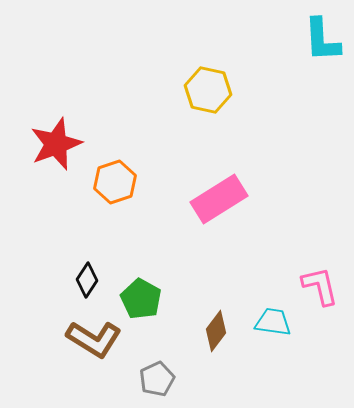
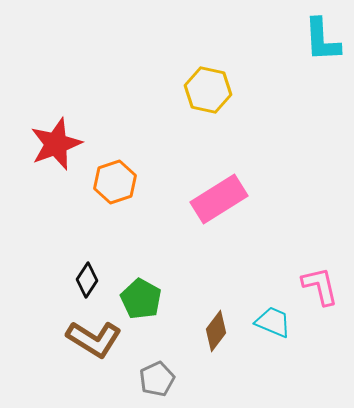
cyan trapezoid: rotated 15 degrees clockwise
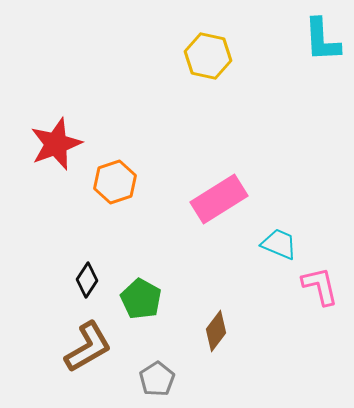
yellow hexagon: moved 34 px up
cyan trapezoid: moved 6 px right, 78 px up
brown L-shape: moved 6 px left, 8 px down; rotated 62 degrees counterclockwise
gray pentagon: rotated 8 degrees counterclockwise
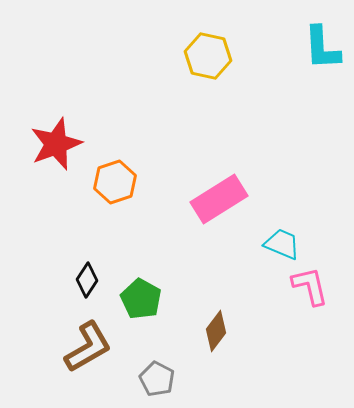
cyan L-shape: moved 8 px down
cyan trapezoid: moved 3 px right
pink L-shape: moved 10 px left
gray pentagon: rotated 12 degrees counterclockwise
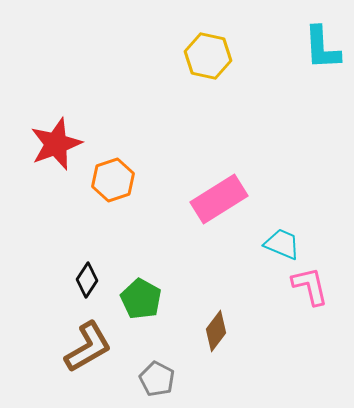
orange hexagon: moved 2 px left, 2 px up
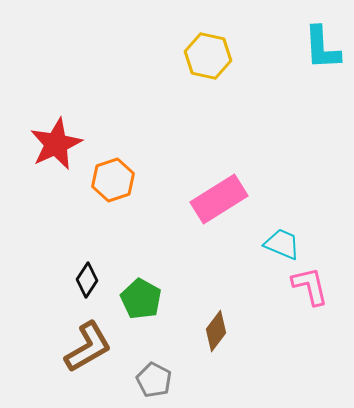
red star: rotated 4 degrees counterclockwise
gray pentagon: moved 3 px left, 1 px down
